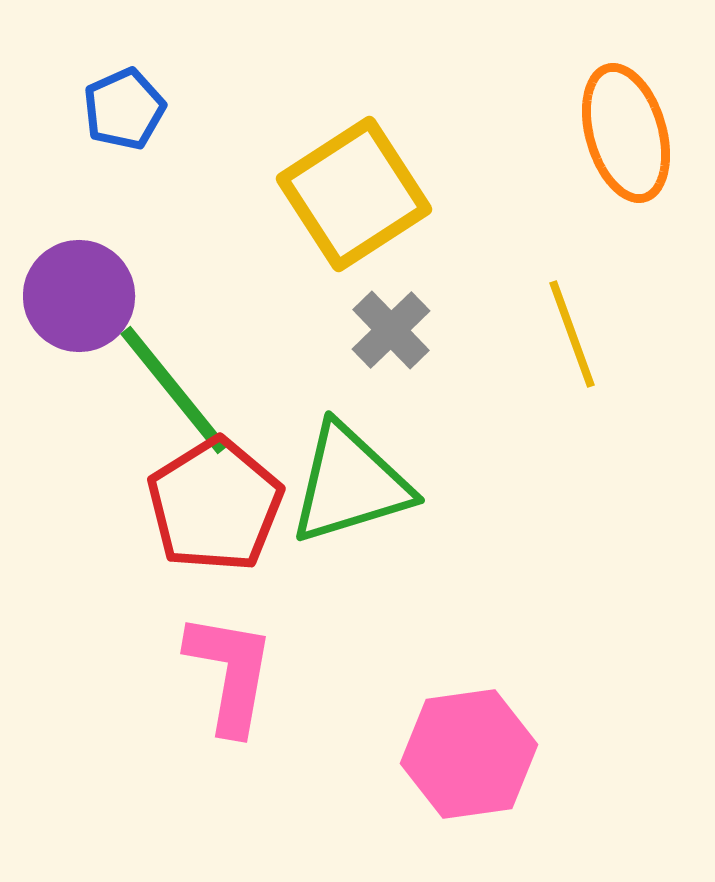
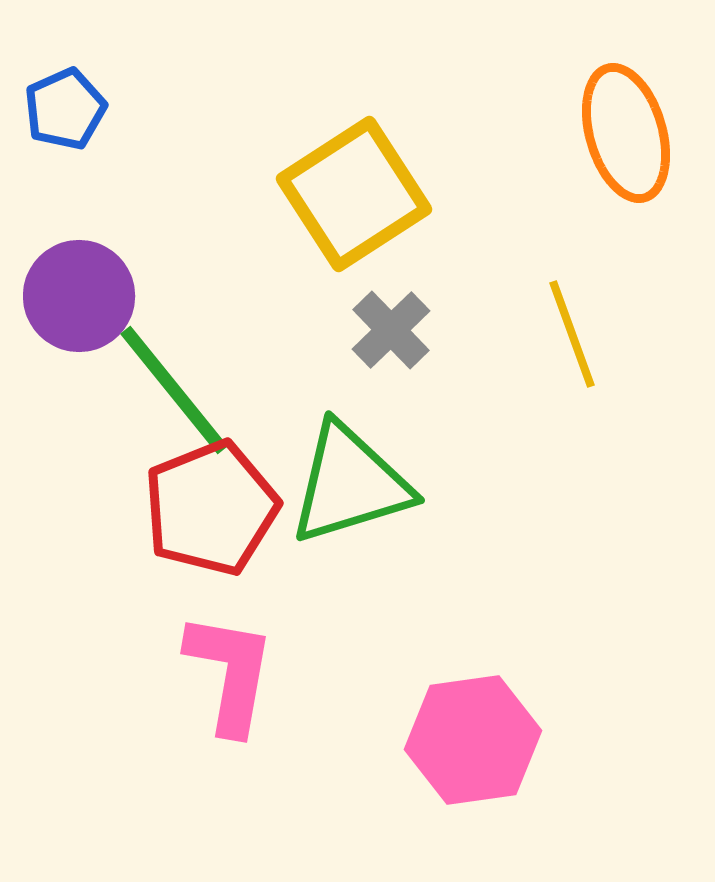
blue pentagon: moved 59 px left
red pentagon: moved 4 px left, 3 px down; rotated 10 degrees clockwise
pink hexagon: moved 4 px right, 14 px up
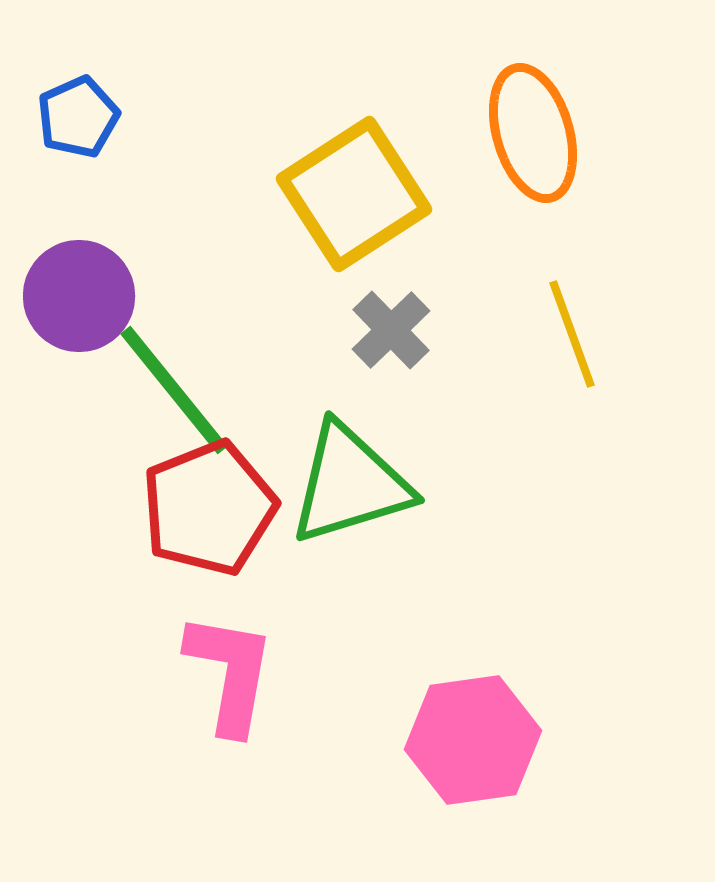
blue pentagon: moved 13 px right, 8 px down
orange ellipse: moved 93 px left
red pentagon: moved 2 px left
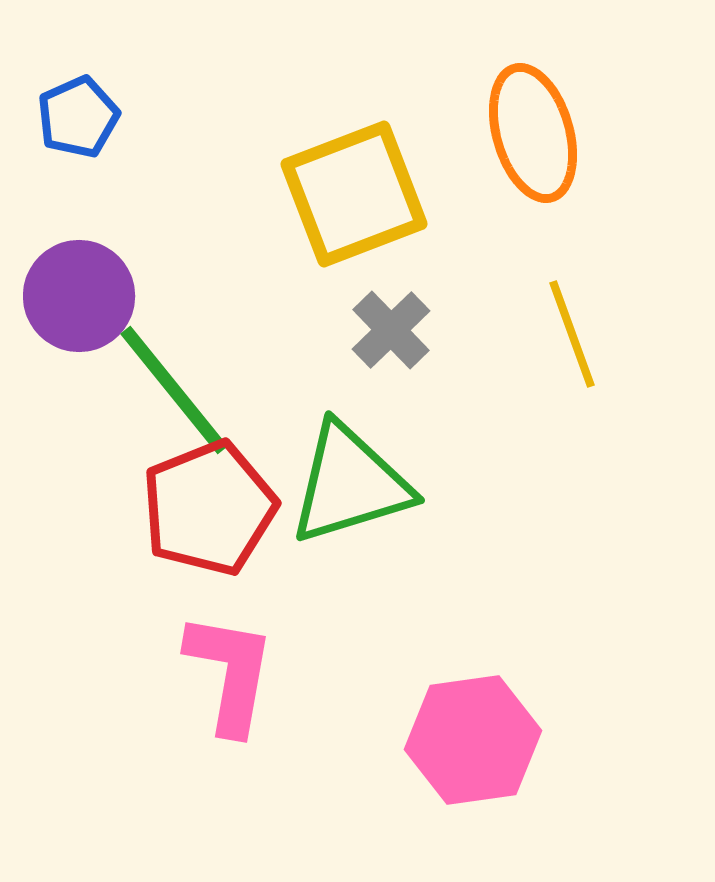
yellow square: rotated 12 degrees clockwise
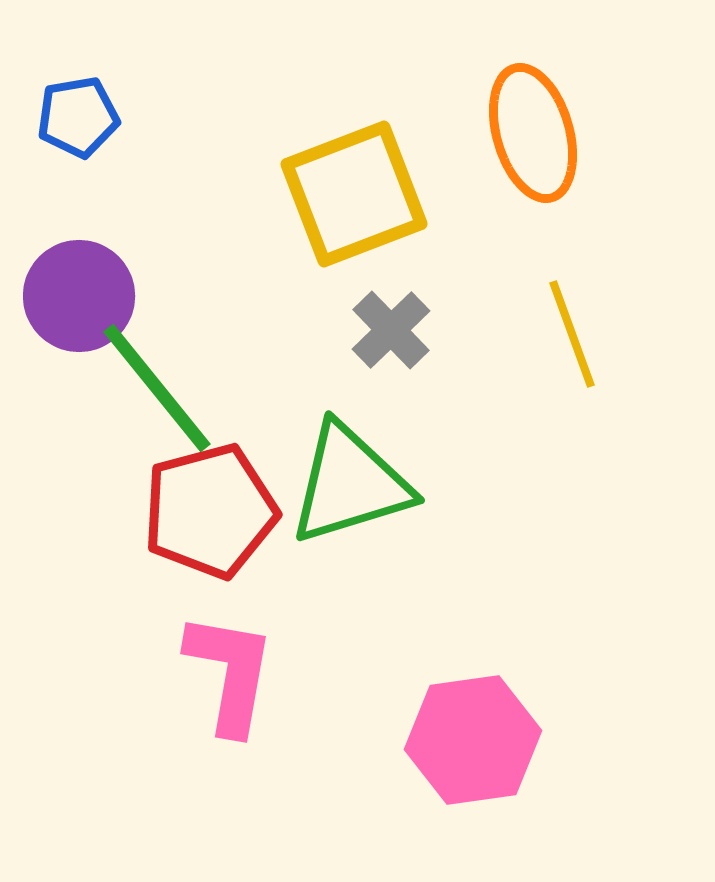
blue pentagon: rotated 14 degrees clockwise
green line: moved 17 px left, 2 px up
red pentagon: moved 1 px right, 3 px down; rotated 7 degrees clockwise
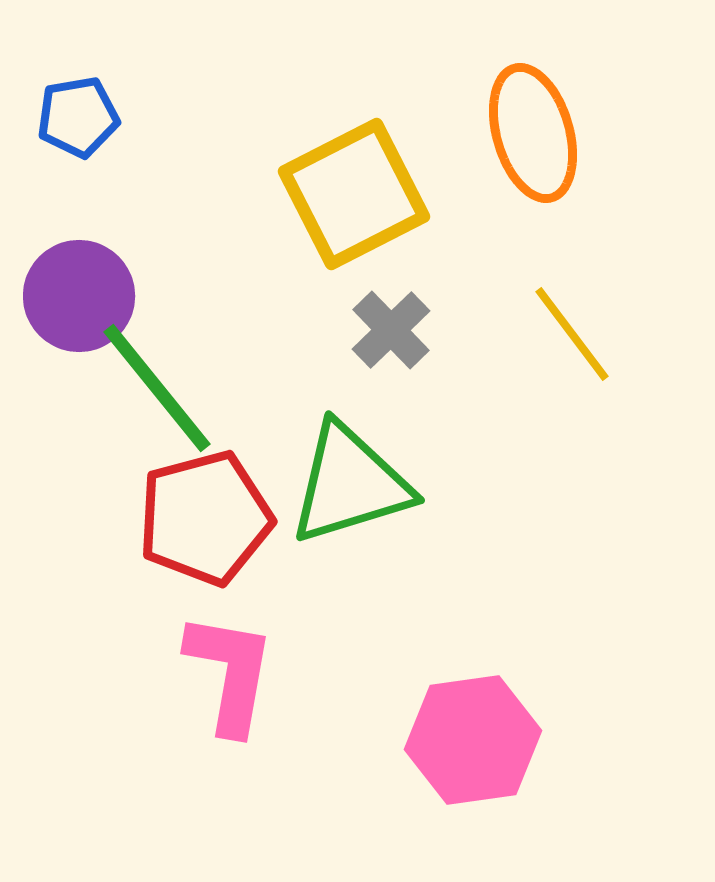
yellow square: rotated 6 degrees counterclockwise
yellow line: rotated 17 degrees counterclockwise
red pentagon: moved 5 px left, 7 px down
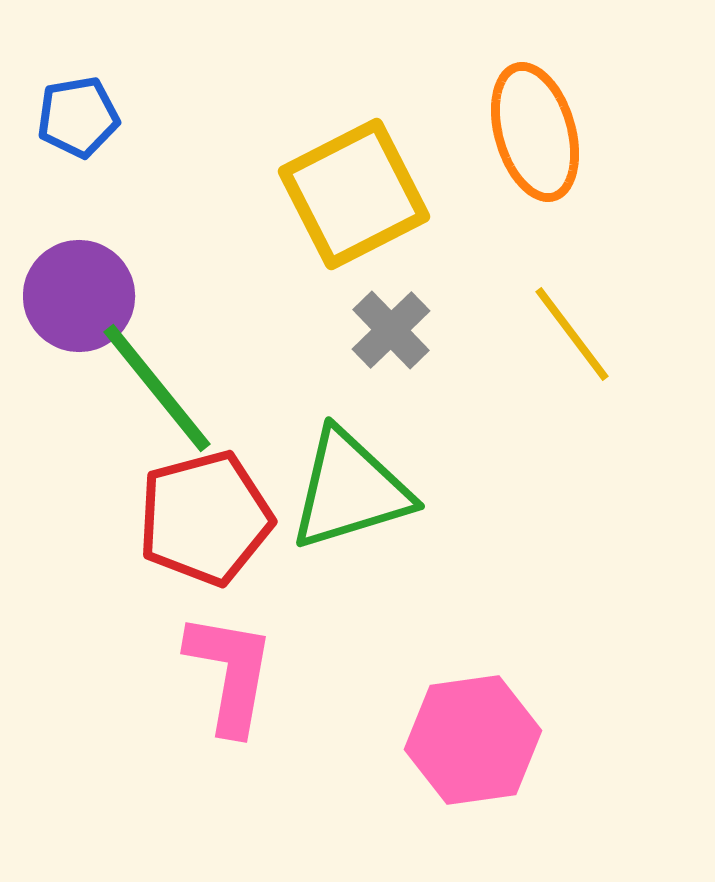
orange ellipse: moved 2 px right, 1 px up
green triangle: moved 6 px down
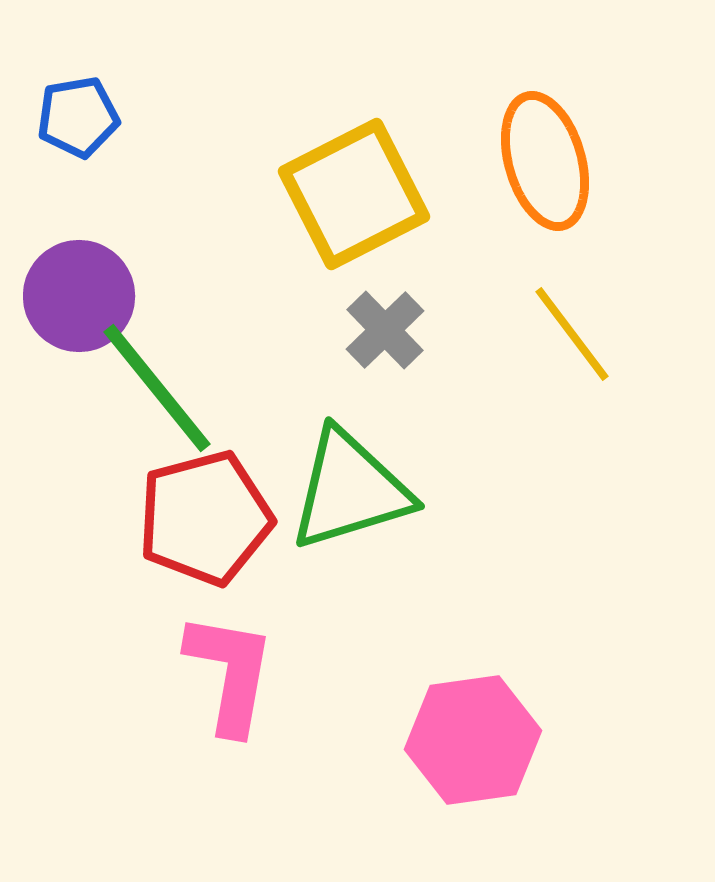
orange ellipse: moved 10 px right, 29 px down
gray cross: moved 6 px left
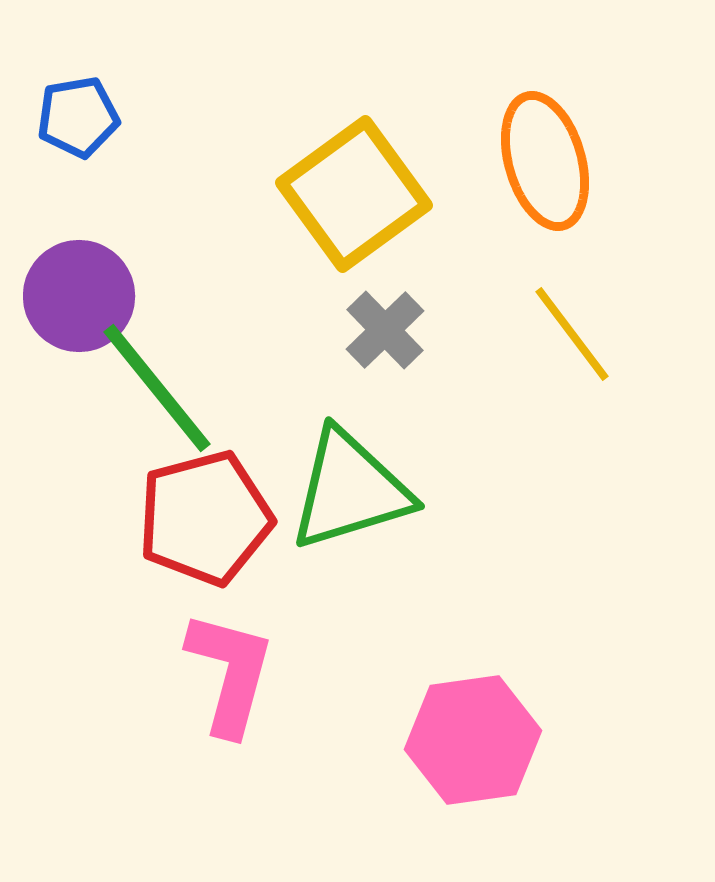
yellow square: rotated 9 degrees counterclockwise
pink L-shape: rotated 5 degrees clockwise
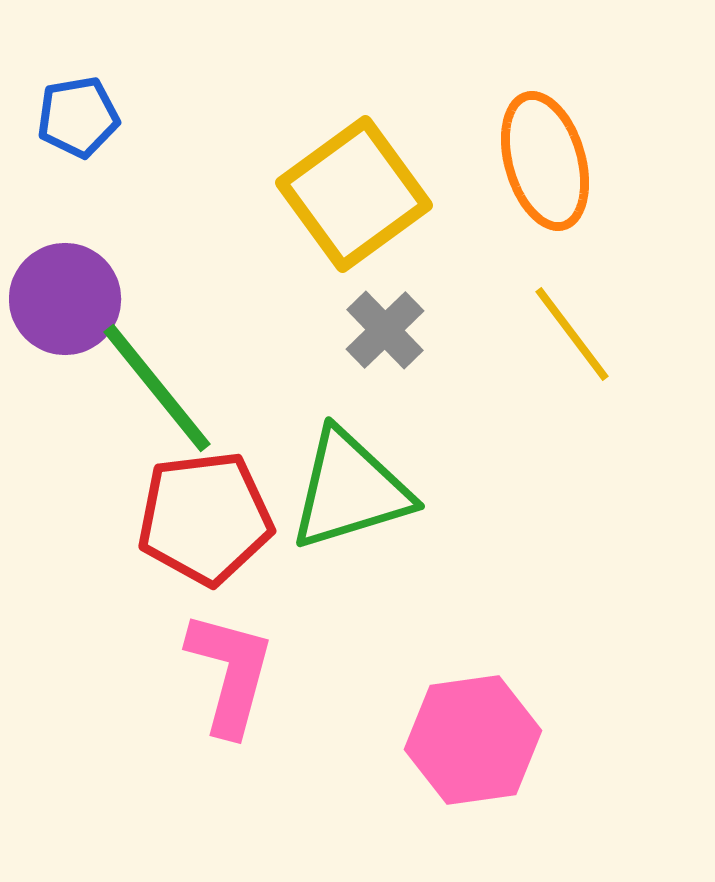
purple circle: moved 14 px left, 3 px down
red pentagon: rotated 8 degrees clockwise
